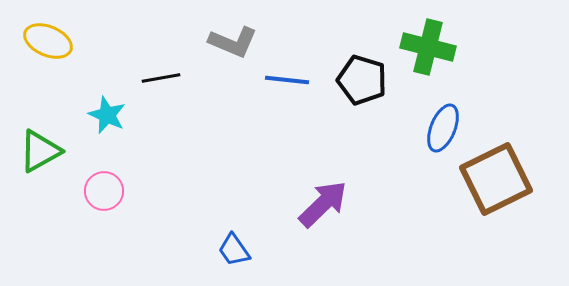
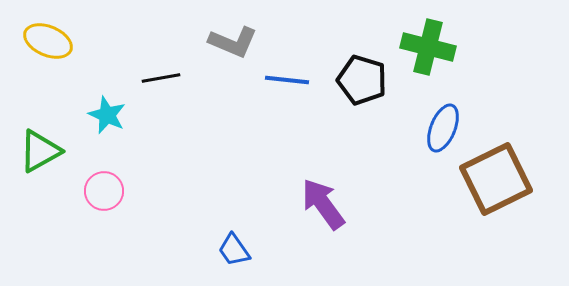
purple arrow: rotated 82 degrees counterclockwise
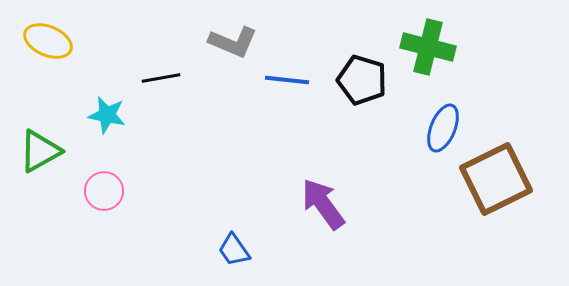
cyan star: rotated 12 degrees counterclockwise
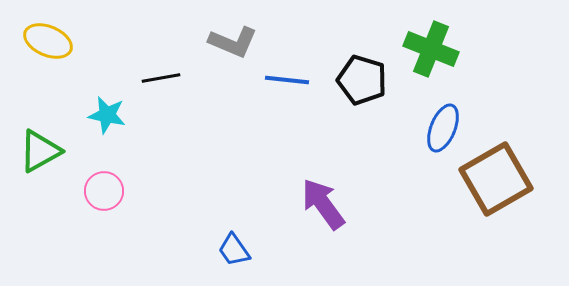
green cross: moved 3 px right, 2 px down; rotated 8 degrees clockwise
brown square: rotated 4 degrees counterclockwise
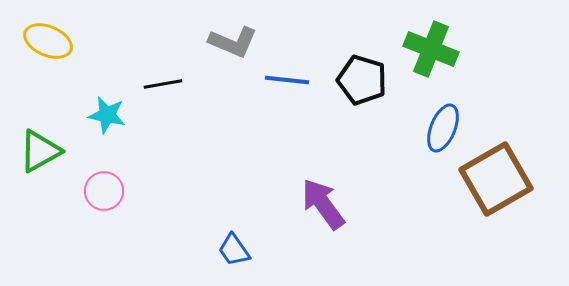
black line: moved 2 px right, 6 px down
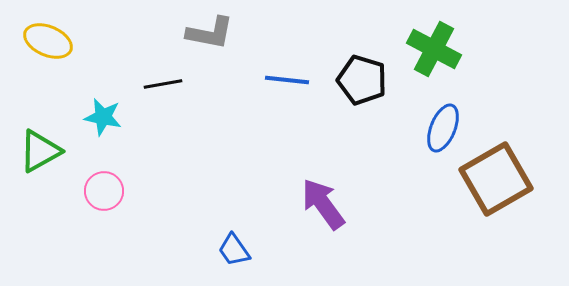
gray L-shape: moved 23 px left, 9 px up; rotated 12 degrees counterclockwise
green cross: moved 3 px right; rotated 6 degrees clockwise
cyan star: moved 4 px left, 2 px down
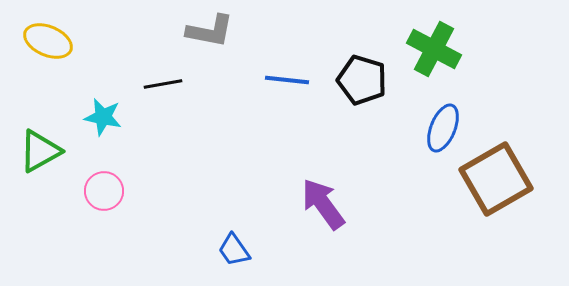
gray L-shape: moved 2 px up
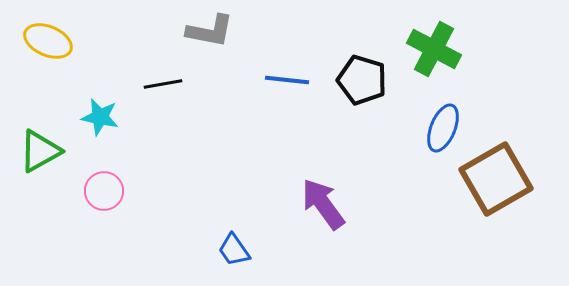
cyan star: moved 3 px left
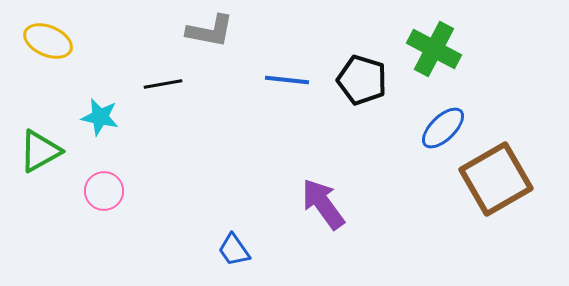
blue ellipse: rotated 24 degrees clockwise
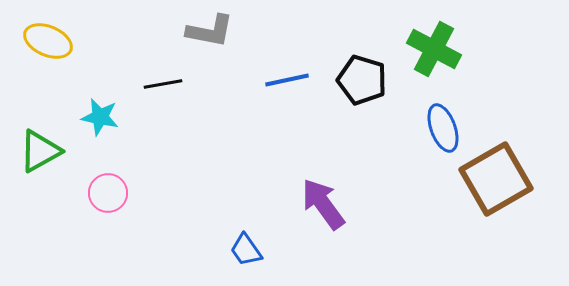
blue line: rotated 18 degrees counterclockwise
blue ellipse: rotated 66 degrees counterclockwise
pink circle: moved 4 px right, 2 px down
blue trapezoid: moved 12 px right
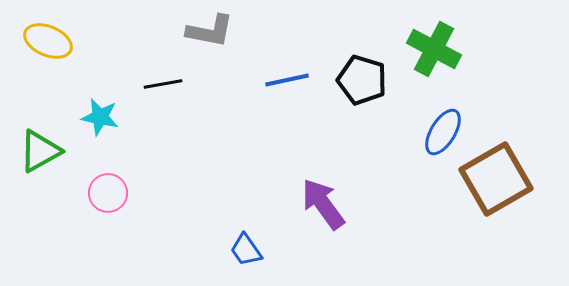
blue ellipse: moved 4 px down; rotated 51 degrees clockwise
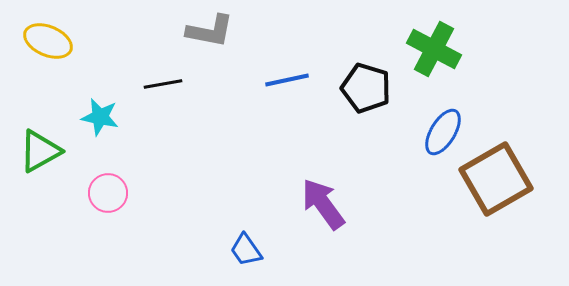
black pentagon: moved 4 px right, 8 px down
